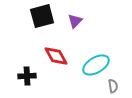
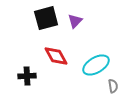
black square: moved 4 px right, 2 px down
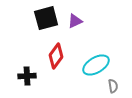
purple triangle: rotated 21 degrees clockwise
red diamond: rotated 65 degrees clockwise
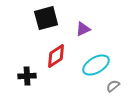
purple triangle: moved 8 px right, 8 px down
red diamond: rotated 20 degrees clockwise
gray semicircle: rotated 120 degrees counterclockwise
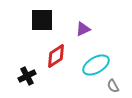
black square: moved 4 px left, 2 px down; rotated 15 degrees clockwise
black cross: rotated 24 degrees counterclockwise
gray semicircle: rotated 80 degrees counterclockwise
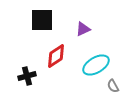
black cross: rotated 12 degrees clockwise
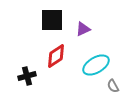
black square: moved 10 px right
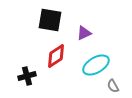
black square: moved 2 px left; rotated 10 degrees clockwise
purple triangle: moved 1 px right, 4 px down
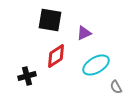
gray semicircle: moved 3 px right, 1 px down
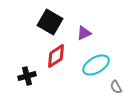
black square: moved 2 px down; rotated 20 degrees clockwise
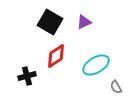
purple triangle: moved 11 px up
